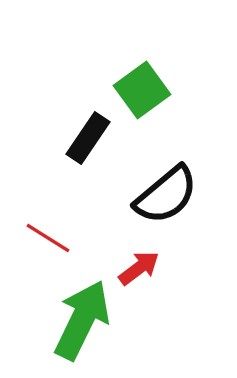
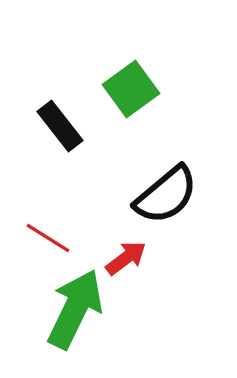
green square: moved 11 px left, 1 px up
black rectangle: moved 28 px left, 12 px up; rotated 72 degrees counterclockwise
red arrow: moved 13 px left, 10 px up
green arrow: moved 7 px left, 11 px up
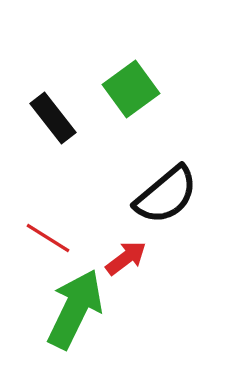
black rectangle: moved 7 px left, 8 px up
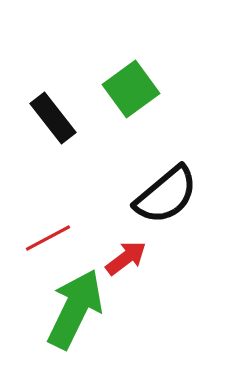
red line: rotated 60 degrees counterclockwise
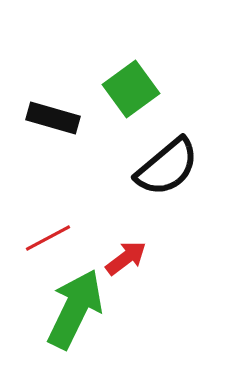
black rectangle: rotated 36 degrees counterclockwise
black semicircle: moved 1 px right, 28 px up
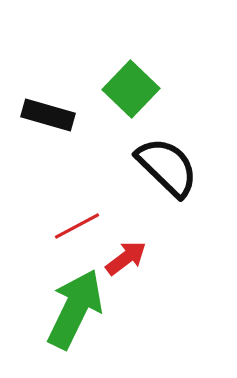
green square: rotated 10 degrees counterclockwise
black rectangle: moved 5 px left, 3 px up
black semicircle: rotated 96 degrees counterclockwise
red line: moved 29 px right, 12 px up
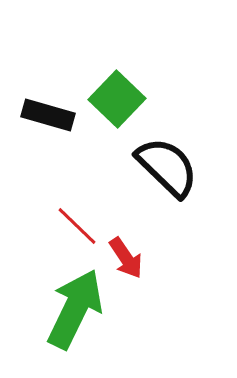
green square: moved 14 px left, 10 px down
red line: rotated 72 degrees clockwise
red arrow: rotated 93 degrees clockwise
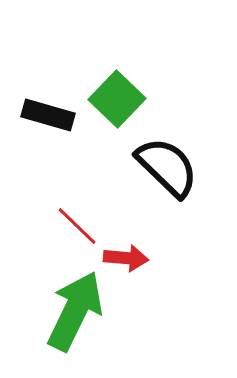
red arrow: rotated 51 degrees counterclockwise
green arrow: moved 2 px down
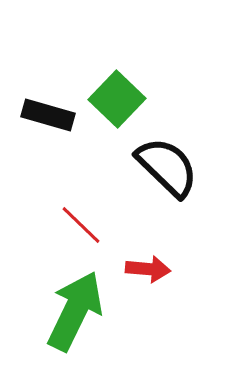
red line: moved 4 px right, 1 px up
red arrow: moved 22 px right, 11 px down
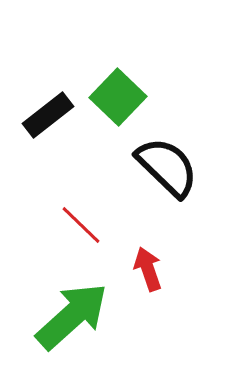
green square: moved 1 px right, 2 px up
black rectangle: rotated 54 degrees counterclockwise
red arrow: rotated 114 degrees counterclockwise
green arrow: moved 3 px left, 5 px down; rotated 22 degrees clockwise
